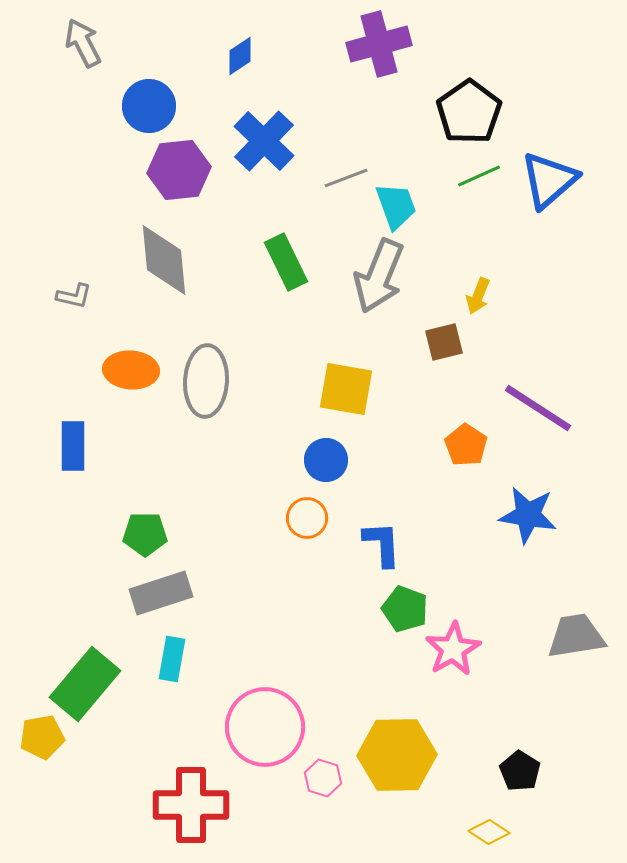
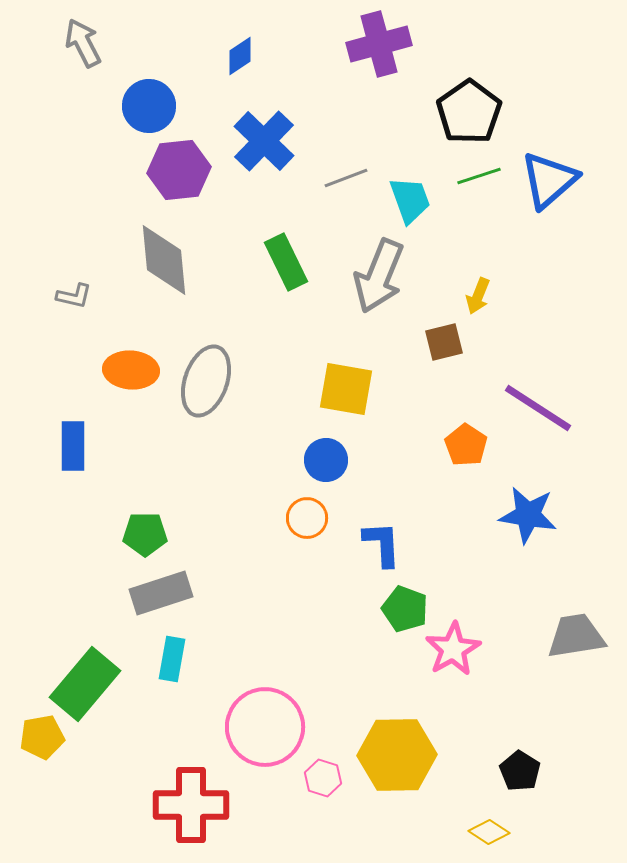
green line at (479, 176): rotated 6 degrees clockwise
cyan trapezoid at (396, 206): moved 14 px right, 6 px up
gray ellipse at (206, 381): rotated 16 degrees clockwise
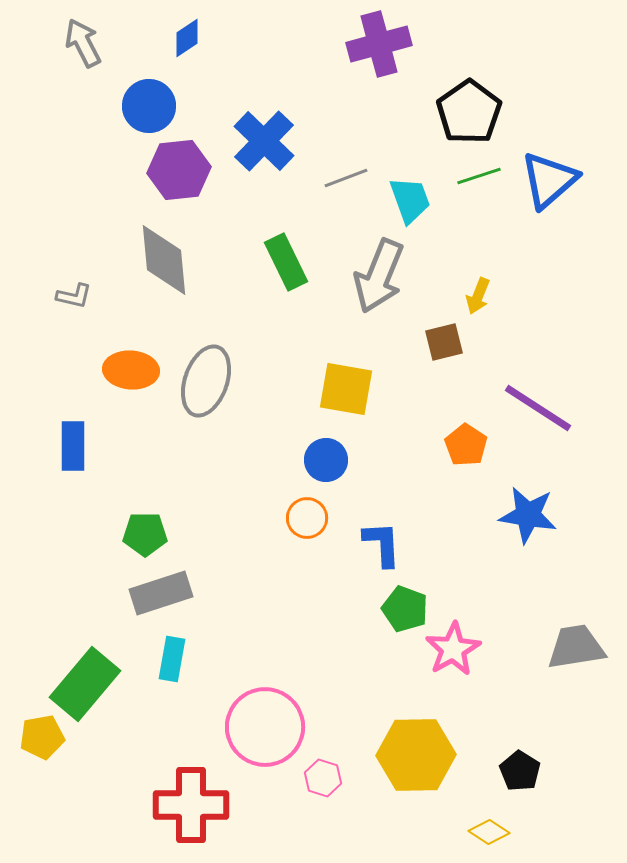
blue diamond at (240, 56): moved 53 px left, 18 px up
gray trapezoid at (576, 636): moved 11 px down
yellow hexagon at (397, 755): moved 19 px right
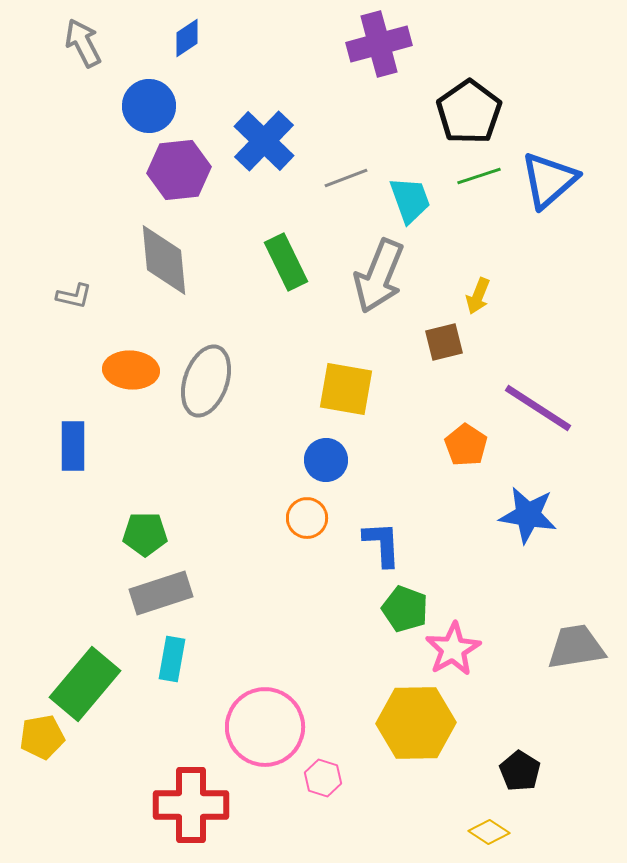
yellow hexagon at (416, 755): moved 32 px up
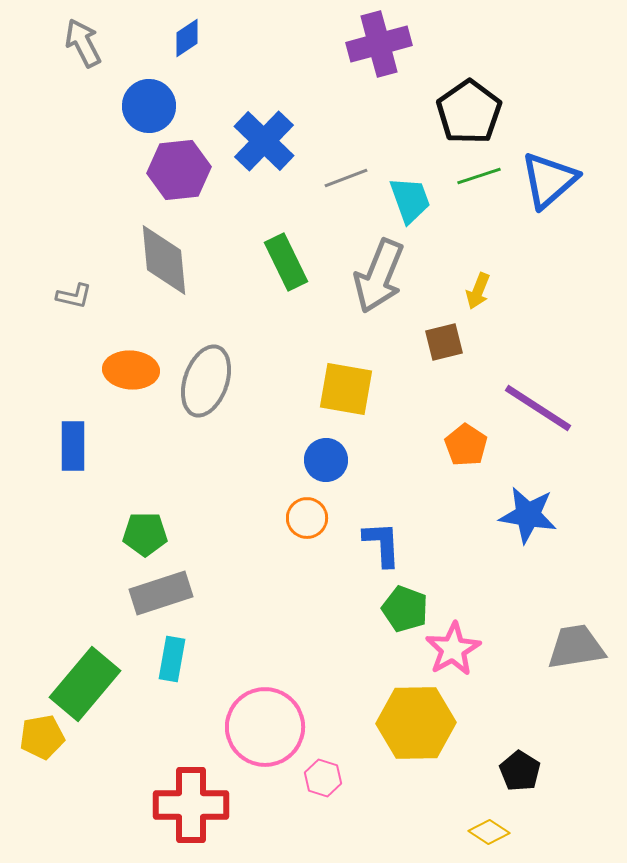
yellow arrow at (478, 296): moved 5 px up
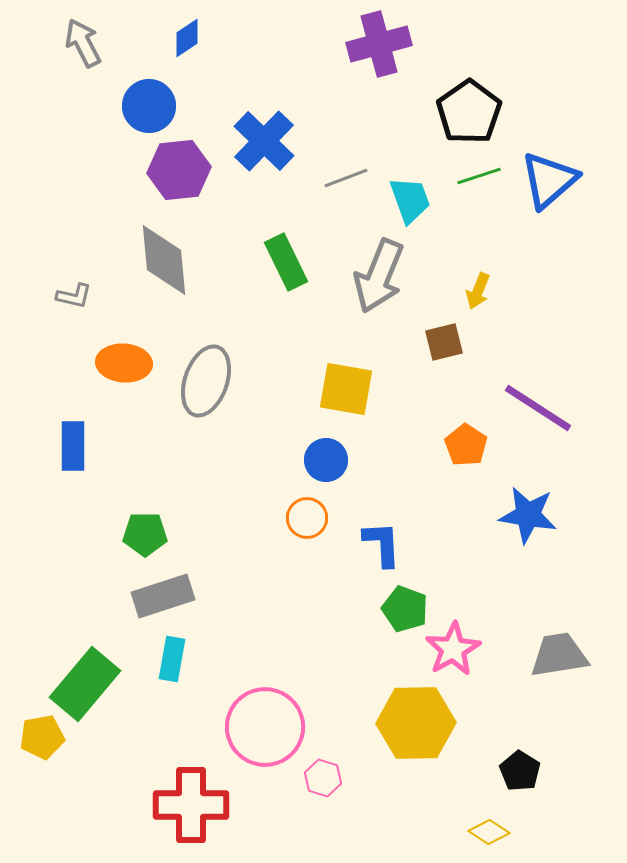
orange ellipse at (131, 370): moved 7 px left, 7 px up
gray rectangle at (161, 593): moved 2 px right, 3 px down
gray trapezoid at (576, 647): moved 17 px left, 8 px down
